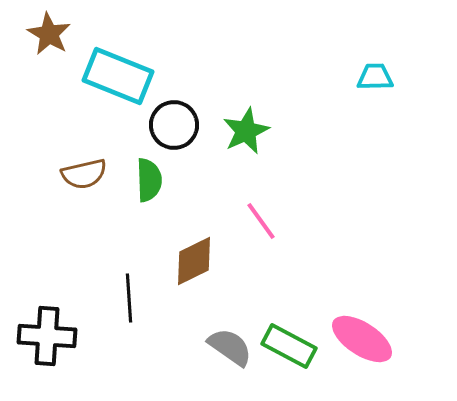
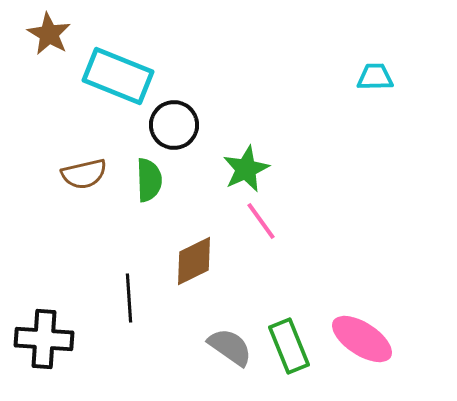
green star: moved 38 px down
black cross: moved 3 px left, 3 px down
green rectangle: rotated 40 degrees clockwise
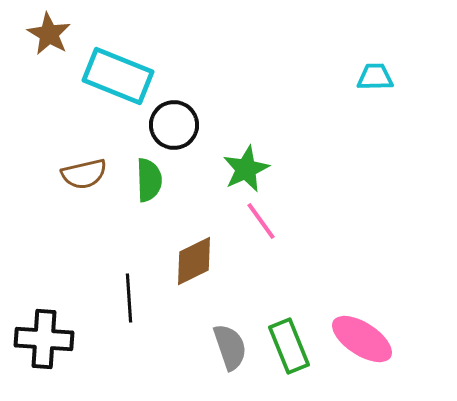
gray semicircle: rotated 36 degrees clockwise
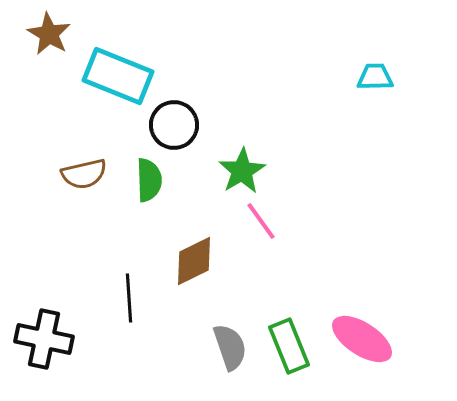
green star: moved 4 px left, 2 px down; rotated 6 degrees counterclockwise
black cross: rotated 8 degrees clockwise
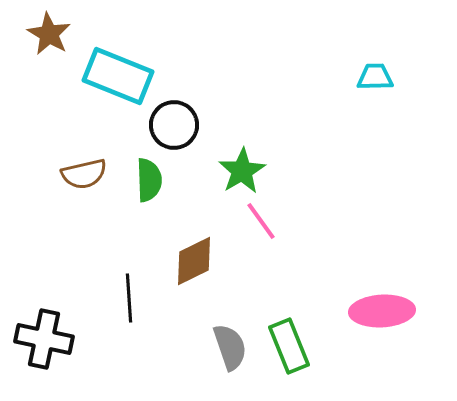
pink ellipse: moved 20 px right, 28 px up; rotated 36 degrees counterclockwise
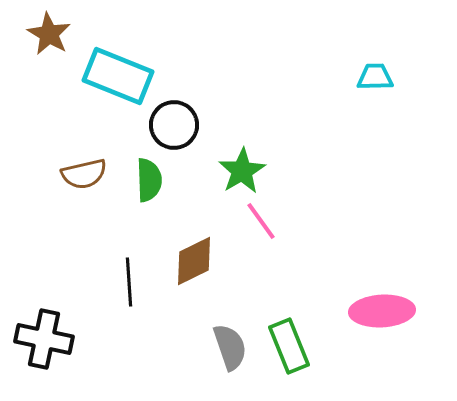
black line: moved 16 px up
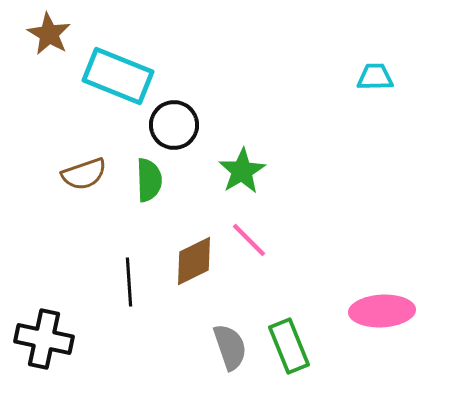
brown semicircle: rotated 6 degrees counterclockwise
pink line: moved 12 px left, 19 px down; rotated 9 degrees counterclockwise
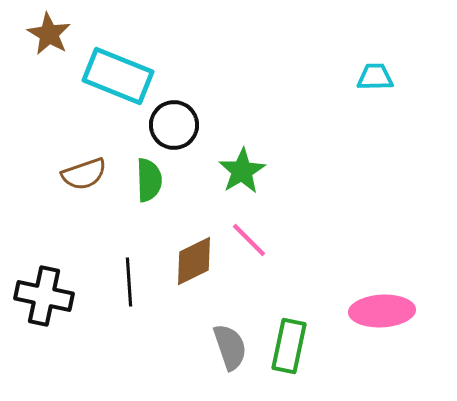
black cross: moved 43 px up
green rectangle: rotated 34 degrees clockwise
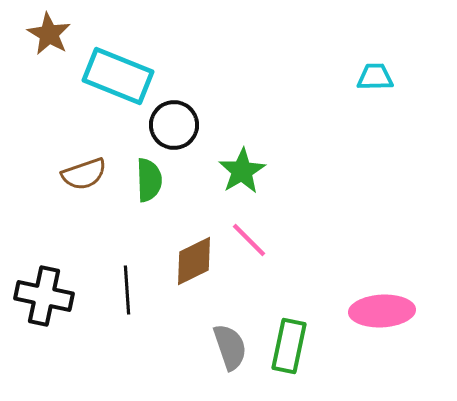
black line: moved 2 px left, 8 px down
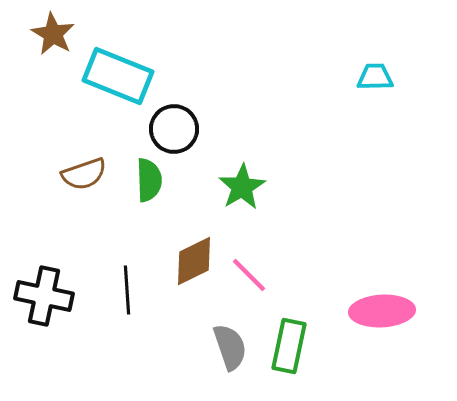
brown star: moved 4 px right
black circle: moved 4 px down
green star: moved 16 px down
pink line: moved 35 px down
